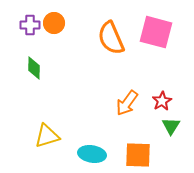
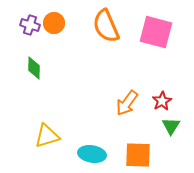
purple cross: rotated 18 degrees clockwise
orange semicircle: moved 5 px left, 12 px up
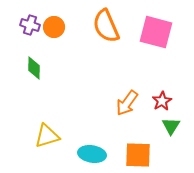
orange circle: moved 4 px down
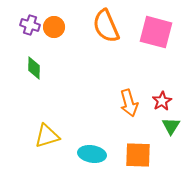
orange arrow: moved 2 px right; rotated 52 degrees counterclockwise
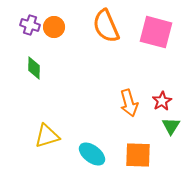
cyan ellipse: rotated 28 degrees clockwise
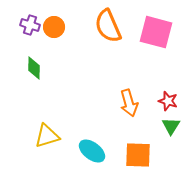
orange semicircle: moved 2 px right
red star: moved 6 px right; rotated 24 degrees counterclockwise
cyan ellipse: moved 3 px up
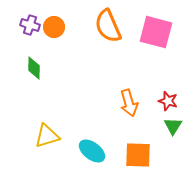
green triangle: moved 2 px right
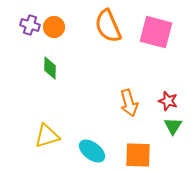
green diamond: moved 16 px right
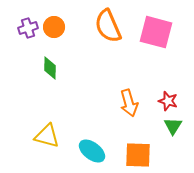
purple cross: moved 2 px left, 3 px down; rotated 36 degrees counterclockwise
yellow triangle: rotated 32 degrees clockwise
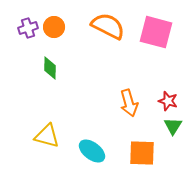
orange semicircle: rotated 140 degrees clockwise
orange square: moved 4 px right, 2 px up
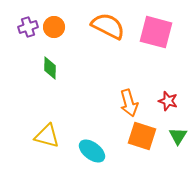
purple cross: moved 1 px up
green triangle: moved 5 px right, 10 px down
orange square: moved 17 px up; rotated 16 degrees clockwise
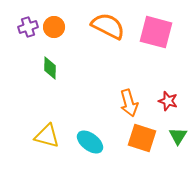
orange square: moved 2 px down
cyan ellipse: moved 2 px left, 9 px up
